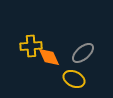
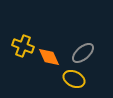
yellow cross: moved 8 px left; rotated 25 degrees clockwise
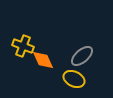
gray ellipse: moved 1 px left, 3 px down
orange diamond: moved 6 px left, 3 px down
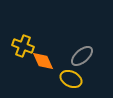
orange diamond: moved 1 px down
yellow ellipse: moved 3 px left
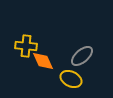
yellow cross: moved 3 px right; rotated 15 degrees counterclockwise
